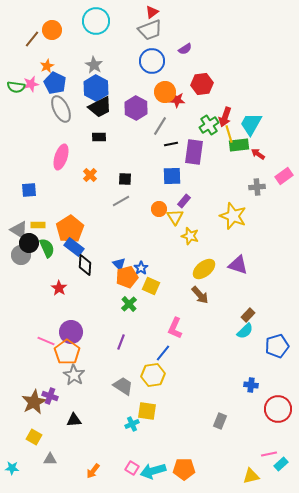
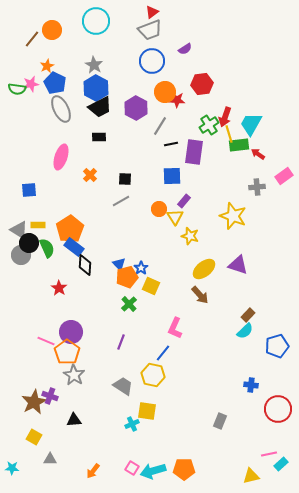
green semicircle at (16, 87): moved 1 px right, 2 px down
yellow hexagon at (153, 375): rotated 20 degrees clockwise
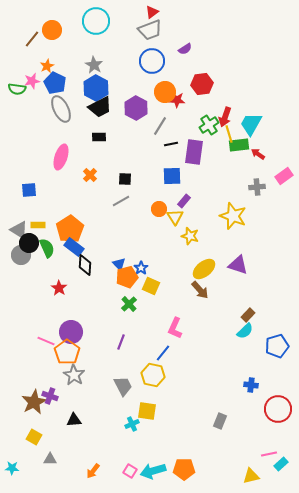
pink star at (31, 84): moved 1 px right, 3 px up
brown arrow at (200, 295): moved 5 px up
gray trapezoid at (123, 386): rotated 30 degrees clockwise
pink square at (132, 468): moved 2 px left, 3 px down
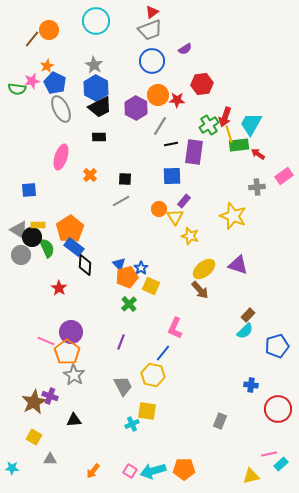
orange circle at (52, 30): moved 3 px left
orange circle at (165, 92): moved 7 px left, 3 px down
black circle at (29, 243): moved 3 px right, 6 px up
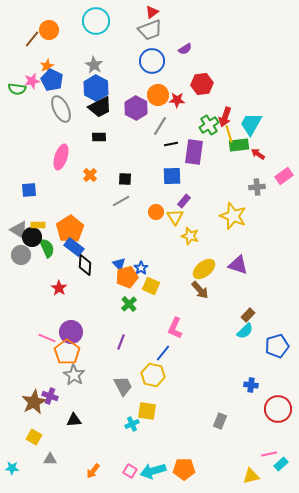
blue pentagon at (55, 83): moved 3 px left, 3 px up
orange circle at (159, 209): moved 3 px left, 3 px down
pink line at (46, 341): moved 1 px right, 3 px up
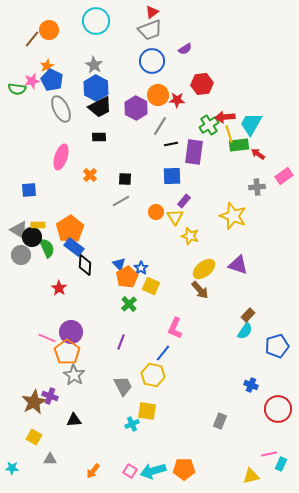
red arrow at (225, 117): rotated 66 degrees clockwise
orange pentagon at (127, 277): rotated 15 degrees counterclockwise
cyan semicircle at (245, 331): rotated 12 degrees counterclockwise
blue cross at (251, 385): rotated 16 degrees clockwise
cyan rectangle at (281, 464): rotated 24 degrees counterclockwise
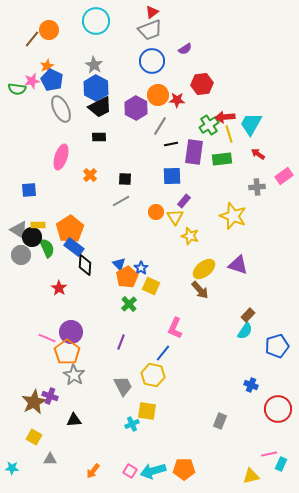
green rectangle at (239, 145): moved 17 px left, 14 px down
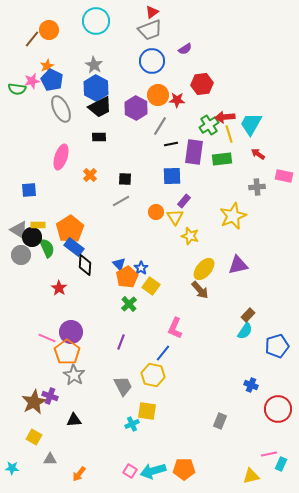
pink rectangle at (284, 176): rotated 48 degrees clockwise
yellow star at (233, 216): rotated 28 degrees clockwise
purple triangle at (238, 265): rotated 30 degrees counterclockwise
yellow ellipse at (204, 269): rotated 10 degrees counterclockwise
yellow square at (151, 286): rotated 12 degrees clockwise
orange arrow at (93, 471): moved 14 px left, 3 px down
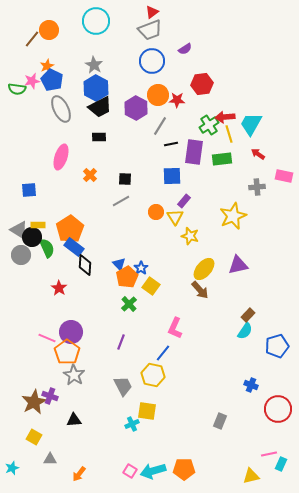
cyan star at (12, 468): rotated 24 degrees counterclockwise
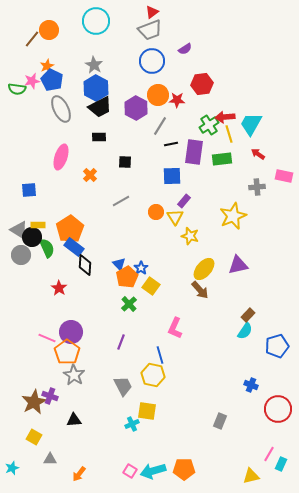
black square at (125, 179): moved 17 px up
blue line at (163, 353): moved 3 px left, 2 px down; rotated 54 degrees counterclockwise
pink line at (269, 454): rotated 49 degrees counterclockwise
